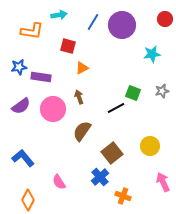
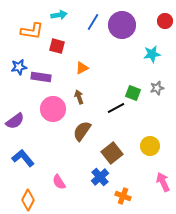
red circle: moved 2 px down
red square: moved 11 px left
gray star: moved 5 px left, 3 px up
purple semicircle: moved 6 px left, 15 px down
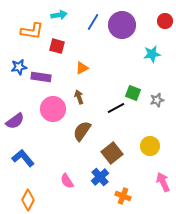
gray star: moved 12 px down
pink semicircle: moved 8 px right, 1 px up
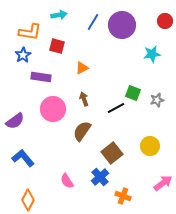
orange L-shape: moved 2 px left, 1 px down
blue star: moved 4 px right, 12 px up; rotated 21 degrees counterclockwise
brown arrow: moved 5 px right, 2 px down
pink arrow: moved 1 px down; rotated 78 degrees clockwise
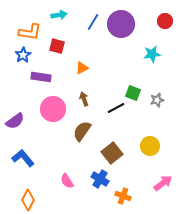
purple circle: moved 1 px left, 1 px up
blue cross: moved 2 px down; rotated 18 degrees counterclockwise
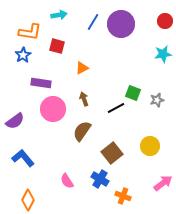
cyan star: moved 11 px right
purple rectangle: moved 6 px down
